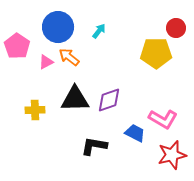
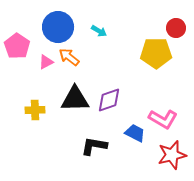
cyan arrow: rotated 84 degrees clockwise
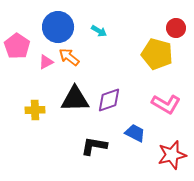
yellow pentagon: moved 1 px right, 1 px down; rotated 16 degrees clockwise
pink L-shape: moved 3 px right, 15 px up
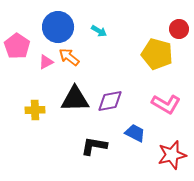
red circle: moved 3 px right, 1 px down
purple diamond: moved 1 px right, 1 px down; rotated 8 degrees clockwise
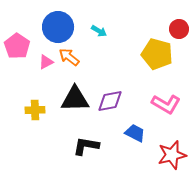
black L-shape: moved 8 px left
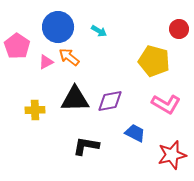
yellow pentagon: moved 3 px left, 7 px down
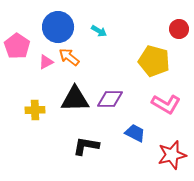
purple diamond: moved 2 px up; rotated 12 degrees clockwise
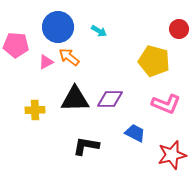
pink pentagon: moved 1 px left, 1 px up; rotated 30 degrees counterclockwise
pink L-shape: rotated 8 degrees counterclockwise
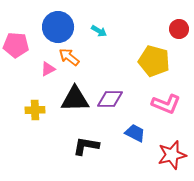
pink triangle: moved 2 px right, 7 px down
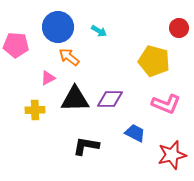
red circle: moved 1 px up
pink triangle: moved 9 px down
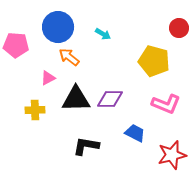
cyan arrow: moved 4 px right, 3 px down
black triangle: moved 1 px right
